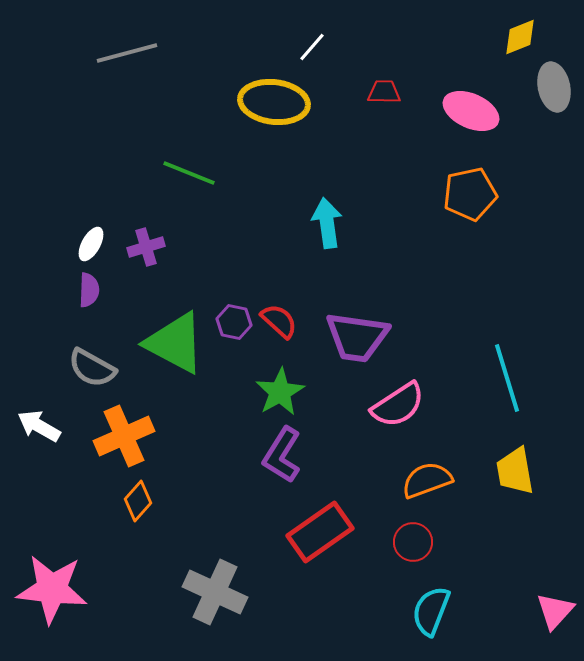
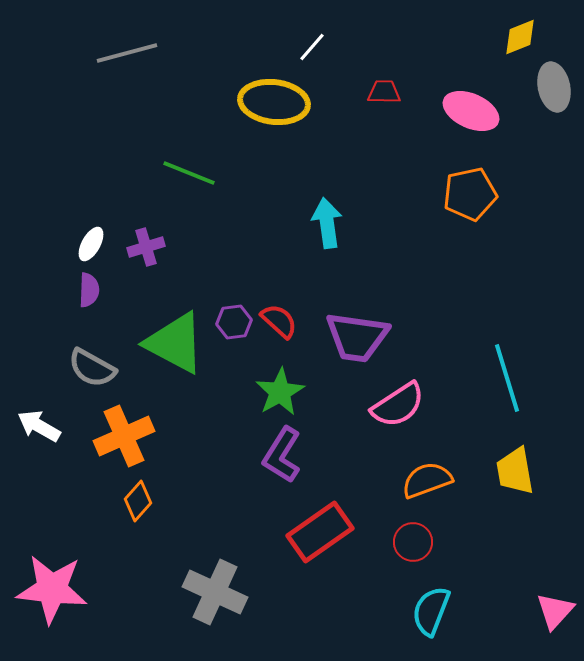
purple hexagon: rotated 20 degrees counterclockwise
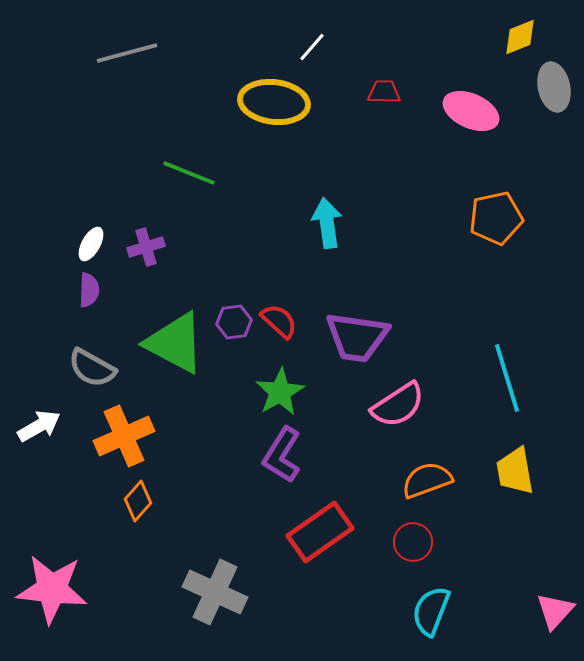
orange pentagon: moved 26 px right, 24 px down
white arrow: rotated 120 degrees clockwise
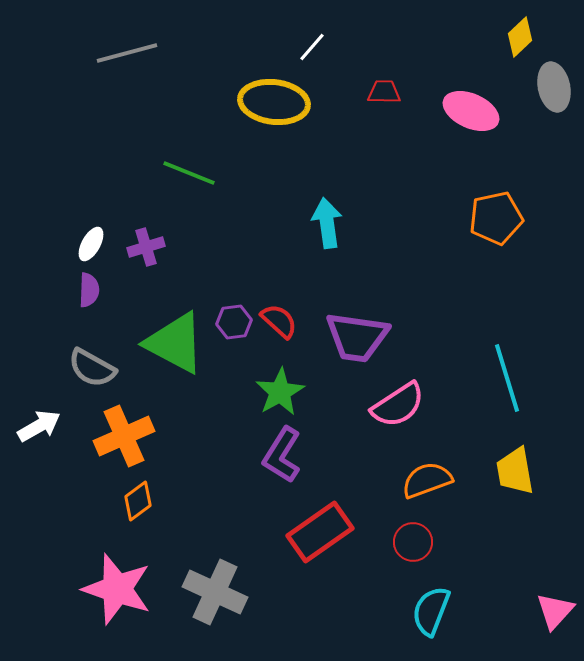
yellow diamond: rotated 21 degrees counterclockwise
orange diamond: rotated 12 degrees clockwise
pink star: moved 65 px right; rotated 12 degrees clockwise
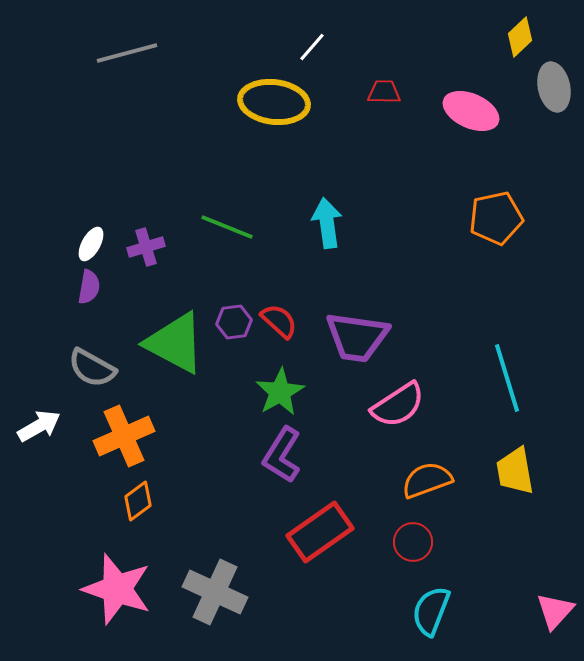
green line: moved 38 px right, 54 px down
purple semicircle: moved 3 px up; rotated 8 degrees clockwise
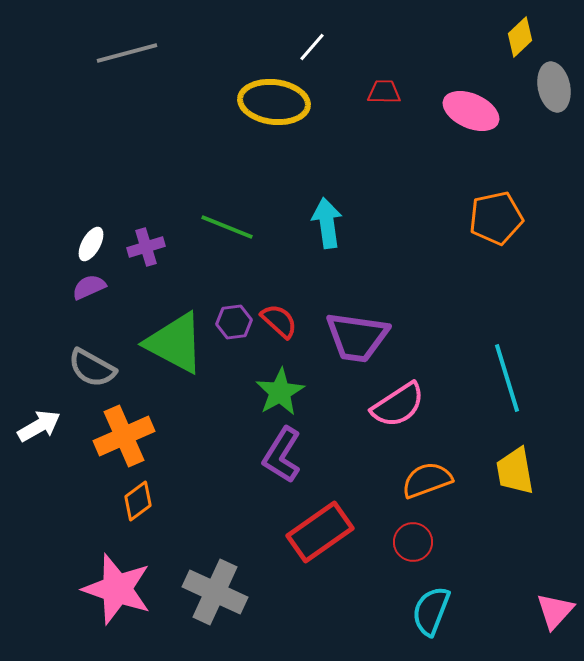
purple semicircle: rotated 124 degrees counterclockwise
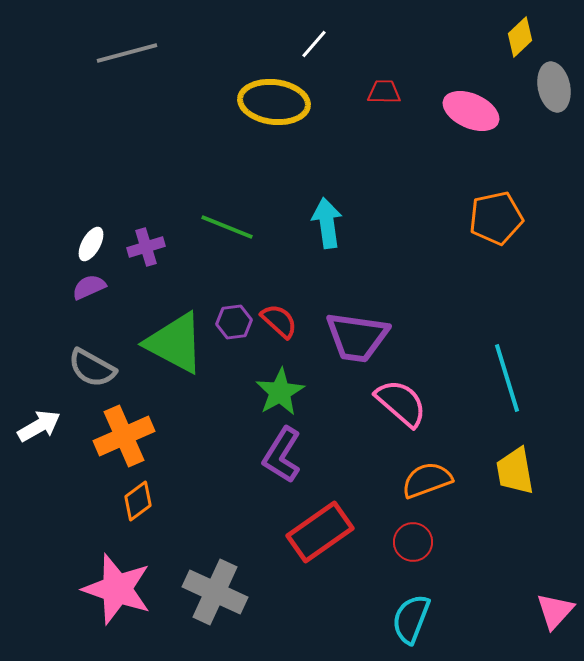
white line: moved 2 px right, 3 px up
pink semicircle: moved 3 px right, 2 px up; rotated 106 degrees counterclockwise
cyan semicircle: moved 20 px left, 8 px down
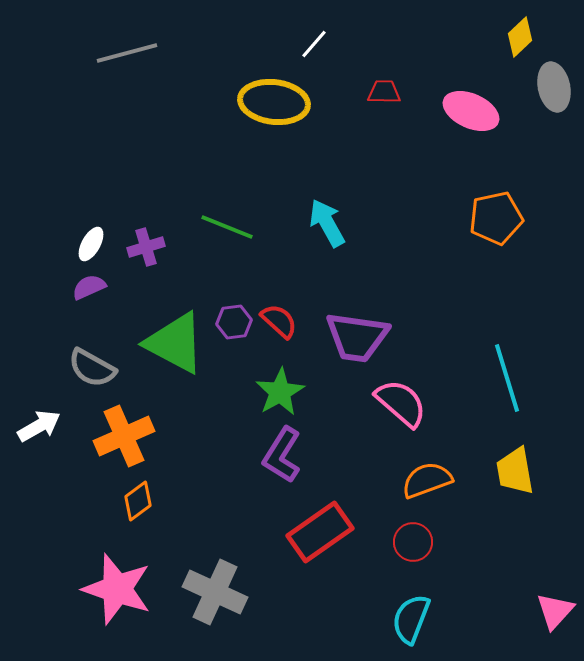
cyan arrow: rotated 21 degrees counterclockwise
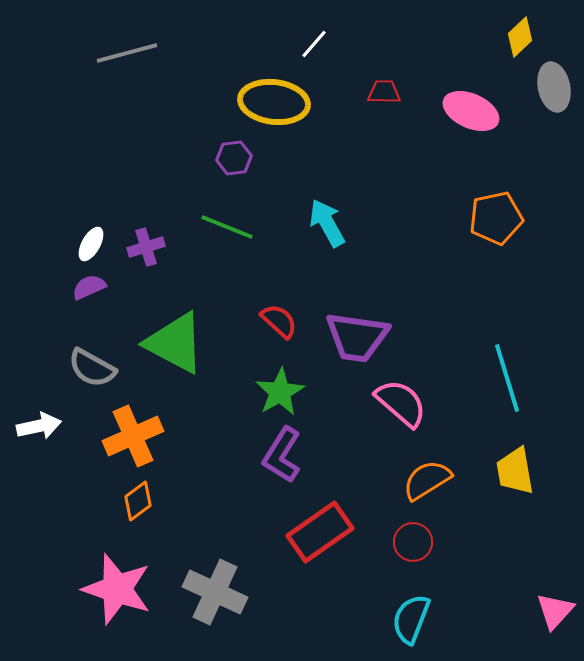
purple hexagon: moved 164 px up
white arrow: rotated 18 degrees clockwise
orange cross: moved 9 px right
orange semicircle: rotated 12 degrees counterclockwise
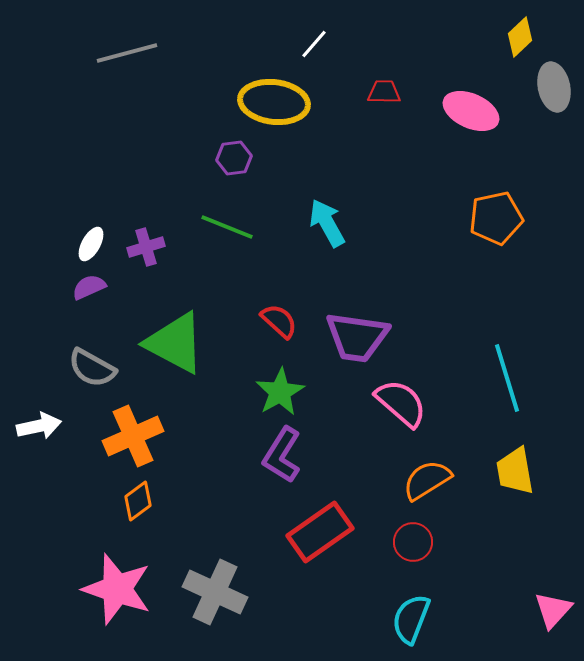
pink triangle: moved 2 px left, 1 px up
